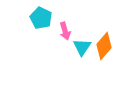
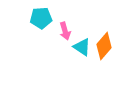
cyan pentagon: rotated 30 degrees counterclockwise
cyan triangle: rotated 30 degrees counterclockwise
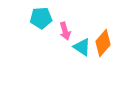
orange diamond: moved 1 px left, 3 px up
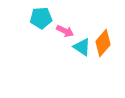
pink arrow: rotated 48 degrees counterclockwise
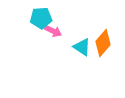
pink arrow: moved 12 px left
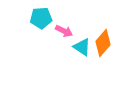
pink arrow: moved 11 px right
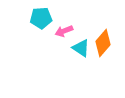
pink arrow: rotated 132 degrees clockwise
cyan triangle: moved 1 px left, 1 px down
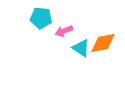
cyan pentagon: rotated 10 degrees clockwise
orange diamond: rotated 40 degrees clockwise
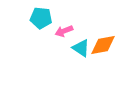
orange diamond: moved 2 px down
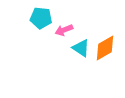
pink arrow: moved 1 px up
orange diamond: moved 2 px right, 3 px down; rotated 20 degrees counterclockwise
